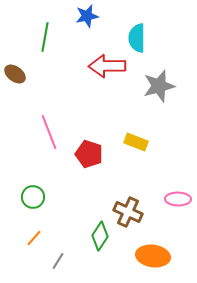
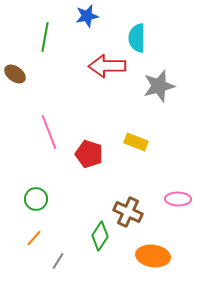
green circle: moved 3 px right, 2 px down
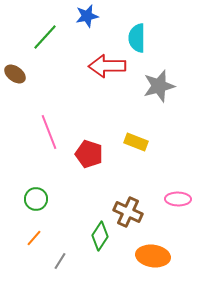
green line: rotated 32 degrees clockwise
gray line: moved 2 px right
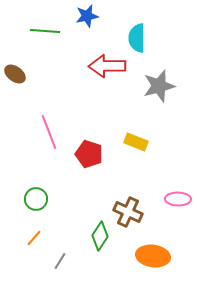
green line: moved 6 px up; rotated 52 degrees clockwise
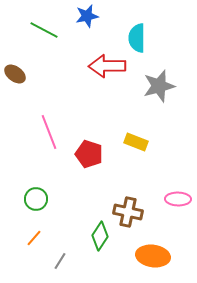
green line: moved 1 px left, 1 px up; rotated 24 degrees clockwise
brown cross: rotated 12 degrees counterclockwise
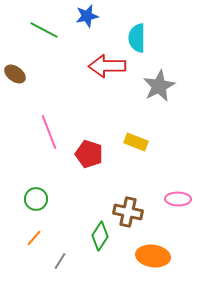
gray star: rotated 12 degrees counterclockwise
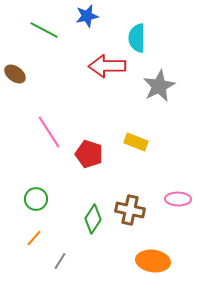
pink line: rotated 12 degrees counterclockwise
brown cross: moved 2 px right, 2 px up
green diamond: moved 7 px left, 17 px up
orange ellipse: moved 5 px down
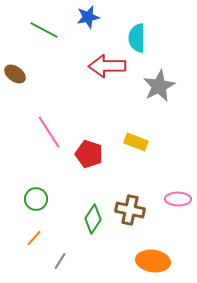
blue star: moved 1 px right, 1 px down
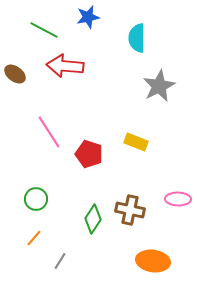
red arrow: moved 42 px left; rotated 6 degrees clockwise
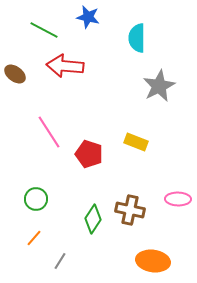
blue star: rotated 25 degrees clockwise
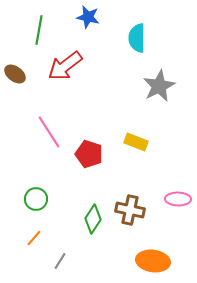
green line: moved 5 px left; rotated 72 degrees clockwise
red arrow: rotated 42 degrees counterclockwise
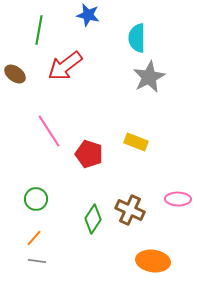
blue star: moved 2 px up
gray star: moved 10 px left, 9 px up
pink line: moved 1 px up
brown cross: rotated 12 degrees clockwise
gray line: moved 23 px left; rotated 66 degrees clockwise
